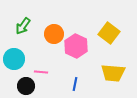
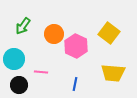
black circle: moved 7 px left, 1 px up
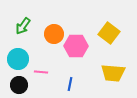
pink hexagon: rotated 25 degrees counterclockwise
cyan circle: moved 4 px right
blue line: moved 5 px left
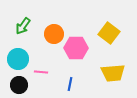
pink hexagon: moved 2 px down
yellow trapezoid: rotated 10 degrees counterclockwise
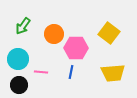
blue line: moved 1 px right, 12 px up
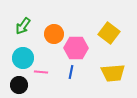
cyan circle: moved 5 px right, 1 px up
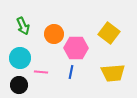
green arrow: rotated 60 degrees counterclockwise
cyan circle: moved 3 px left
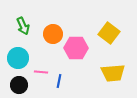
orange circle: moved 1 px left
cyan circle: moved 2 px left
blue line: moved 12 px left, 9 px down
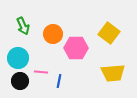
black circle: moved 1 px right, 4 px up
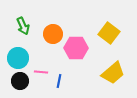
yellow trapezoid: rotated 35 degrees counterclockwise
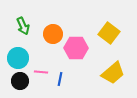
blue line: moved 1 px right, 2 px up
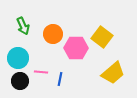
yellow square: moved 7 px left, 4 px down
